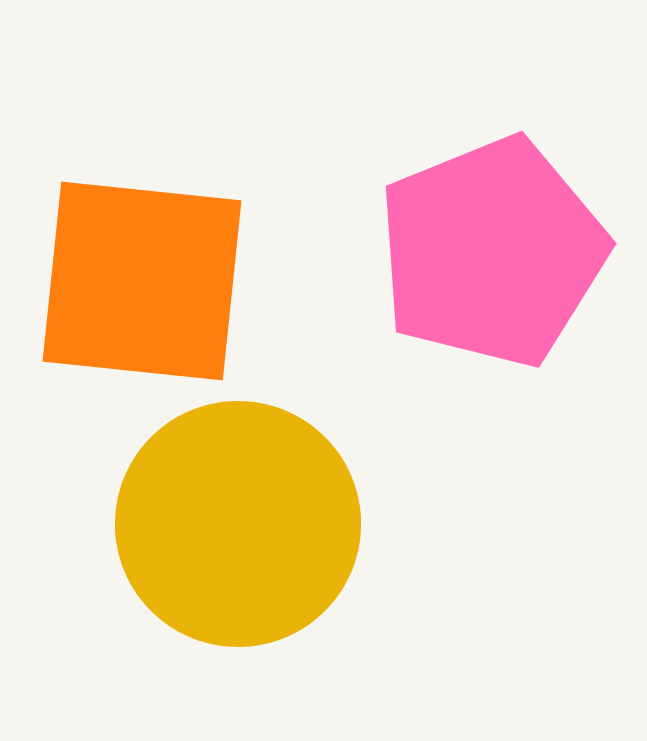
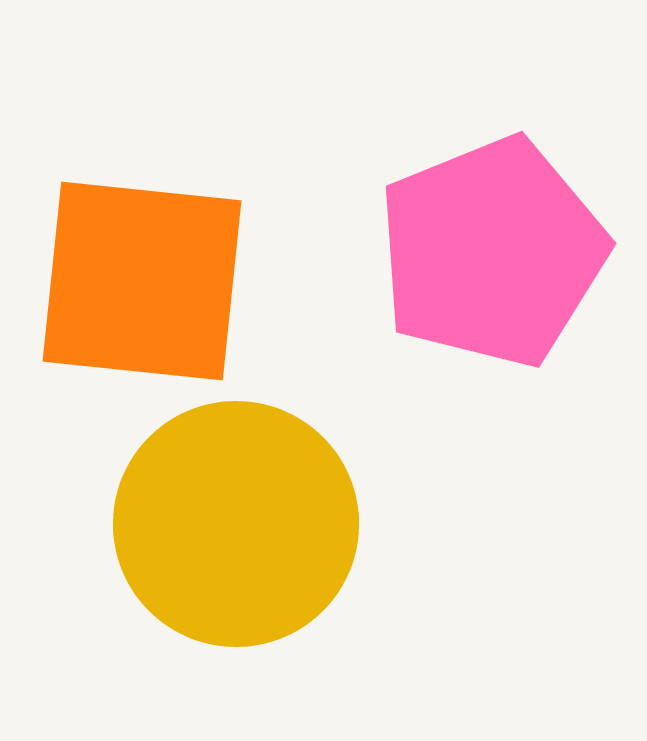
yellow circle: moved 2 px left
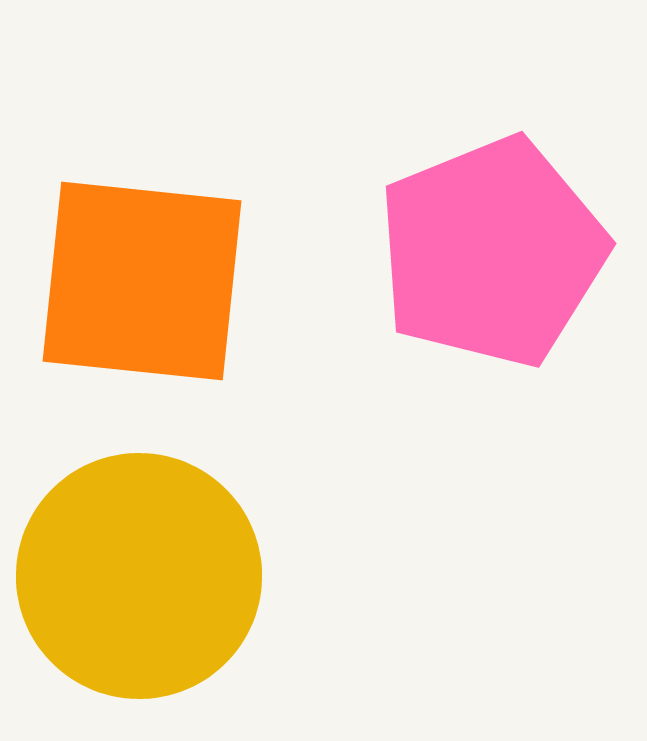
yellow circle: moved 97 px left, 52 px down
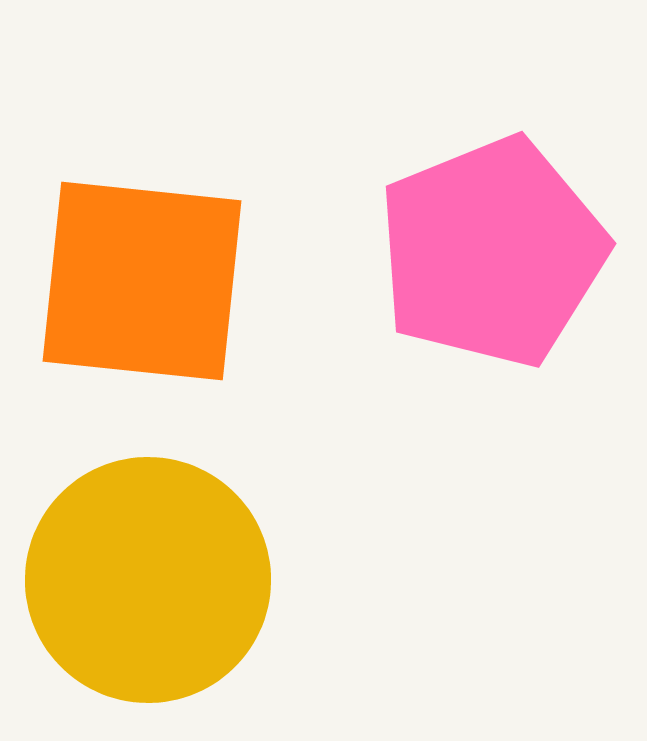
yellow circle: moved 9 px right, 4 px down
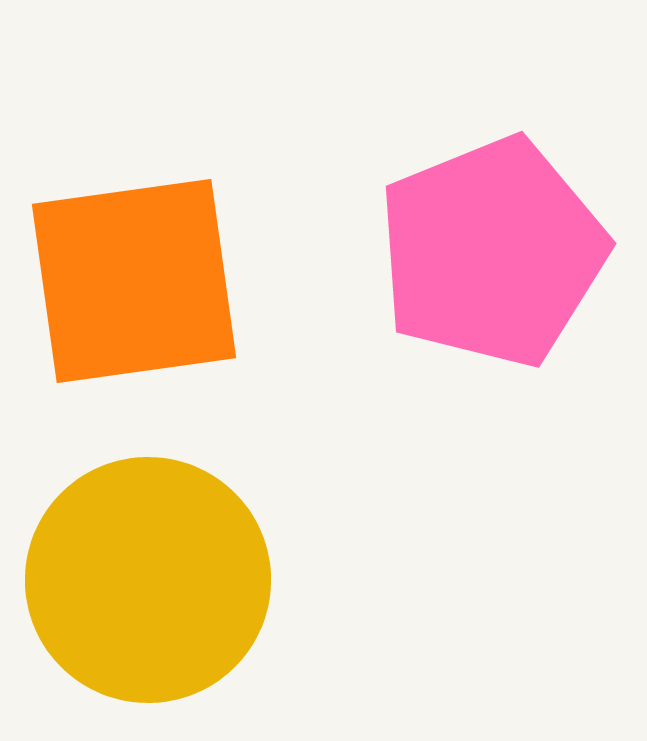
orange square: moved 8 px left; rotated 14 degrees counterclockwise
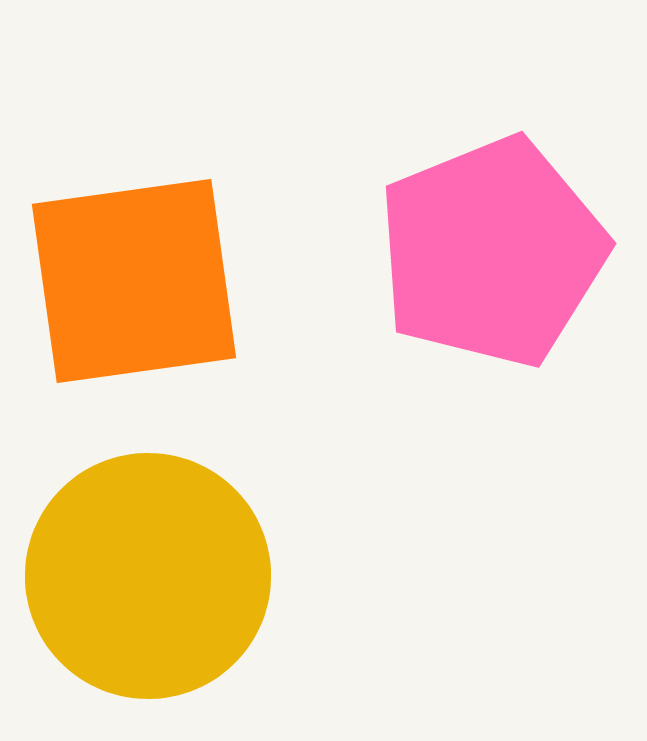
yellow circle: moved 4 px up
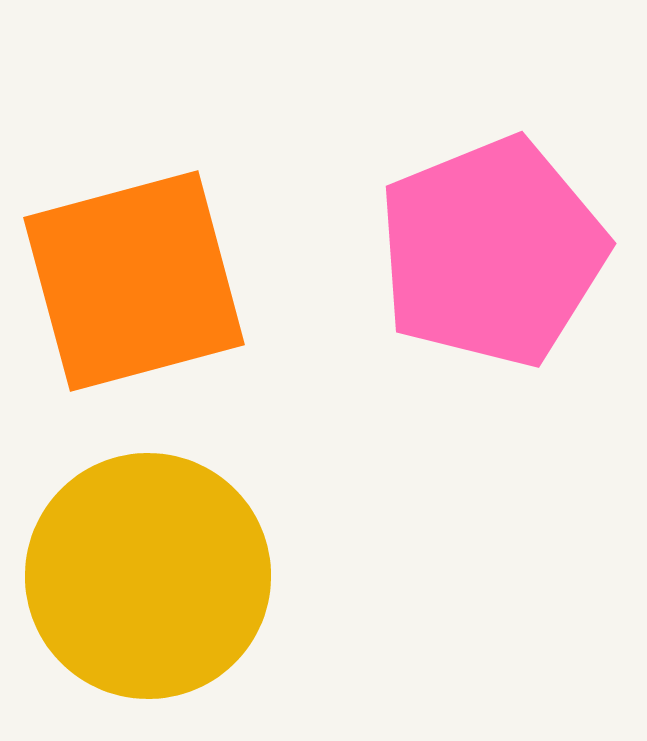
orange square: rotated 7 degrees counterclockwise
